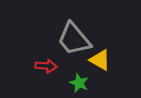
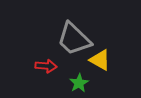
gray trapezoid: rotated 6 degrees counterclockwise
green star: rotated 18 degrees clockwise
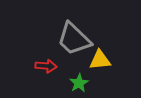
yellow triangle: rotated 35 degrees counterclockwise
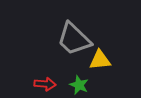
red arrow: moved 1 px left, 18 px down
green star: moved 2 px down; rotated 18 degrees counterclockwise
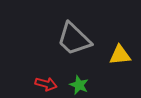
yellow triangle: moved 20 px right, 5 px up
red arrow: moved 1 px right; rotated 10 degrees clockwise
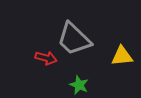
yellow triangle: moved 2 px right, 1 px down
red arrow: moved 26 px up
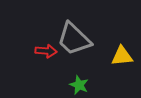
red arrow: moved 7 px up; rotated 10 degrees counterclockwise
